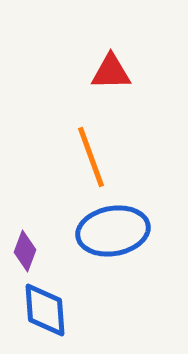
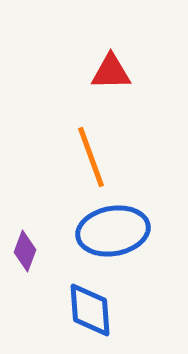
blue diamond: moved 45 px right
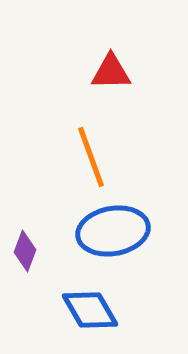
blue diamond: rotated 26 degrees counterclockwise
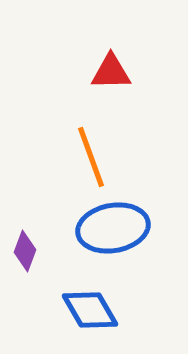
blue ellipse: moved 3 px up
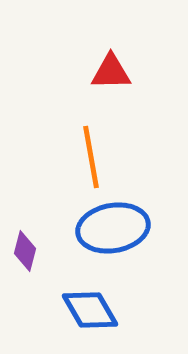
orange line: rotated 10 degrees clockwise
purple diamond: rotated 6 degrees counterclockwise
